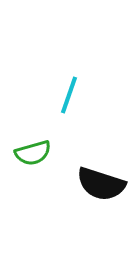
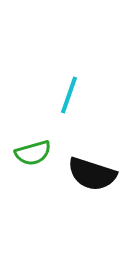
black semicircle: moved 9 px left, 10 px up
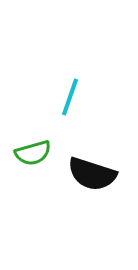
cyan line: moved 1 px right, 2 px down
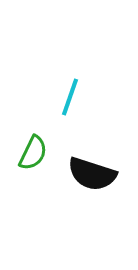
green semicircle: rotated 48 degrees counterclockwise
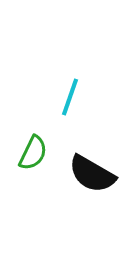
black semicircle: rotated 12 degrees clockwise
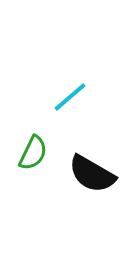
cyan line: rotated 30 degrees clockwise
